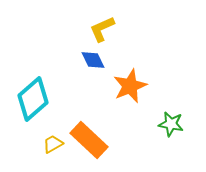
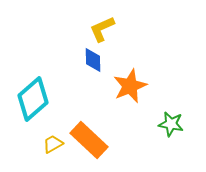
blue diamond: rotated 25 degrees clockwise
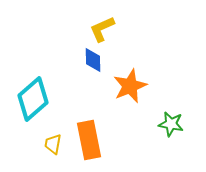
orange rectangle: rotated 36 degrees clockwise
yellow trapezoid: rotated 50 degrees counterclockwise
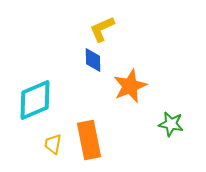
cyan diamond: moved 2 px right, 1 px down; rotated 18 degrees clockwise
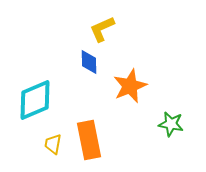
blue diamond: moved 4 px left, 2 px down
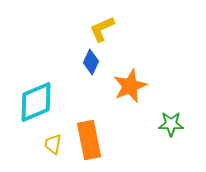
blue diamond: moved 2 px right; rotated 25 degrees clockwise
cyan diamond: moved 1 px right, 2 px down
green star: rotated 10 degrees counterclockwise
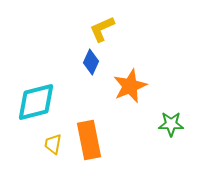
cyan diamond: rotated 9 degrees clockwise
